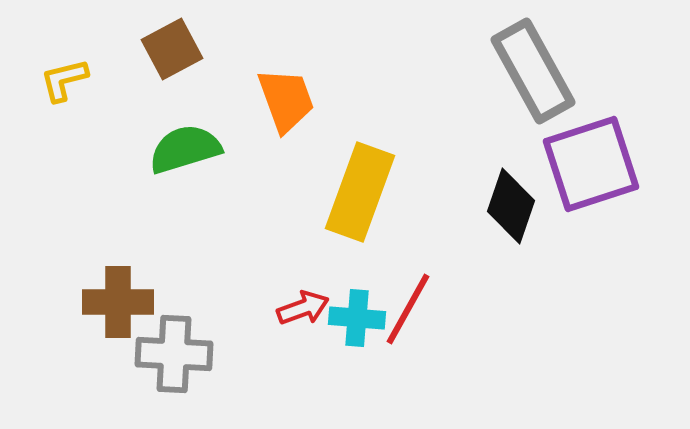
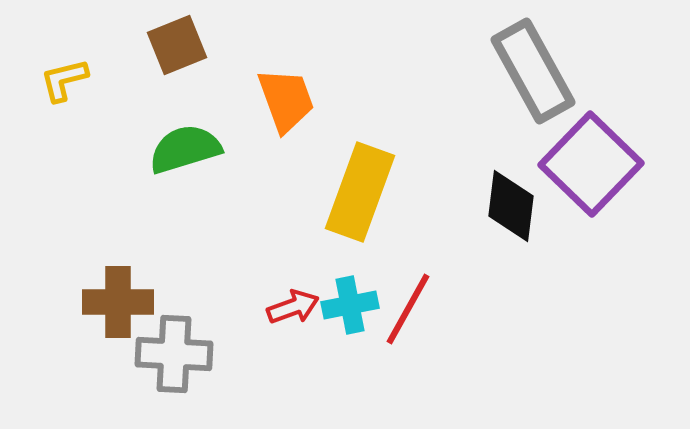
brown square: moved 5 px right, 4 px up; rotated 6 degrees clockwise
purple square: rotated 28 degrees counterclockwise
black diamond: rotated 12 degrees counterclockwise
red arrow: moved 10 px left, 1 px up
cyan cross: moved 7 px left, 13 px up; rotated 16 degrees counterclockwise
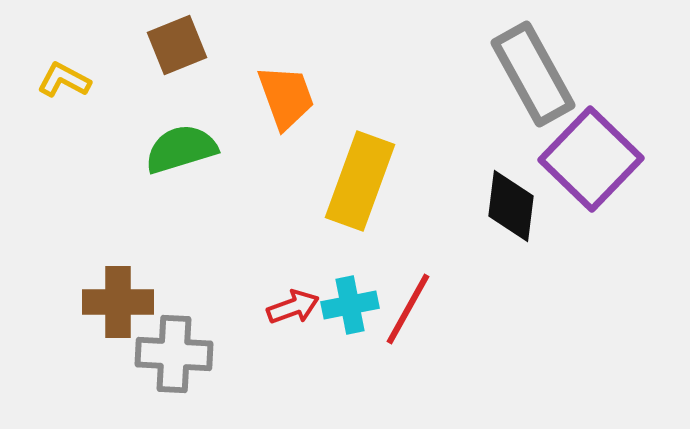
gray rectangle: moved 3 px down
yellow L-shape: rotated 42 degrees clockwise
orange trapezoid: moved 3 px up
green semicircle: moved 4 px left
purple square: moved 5 px up
yellow rectangle: moved 11 px up
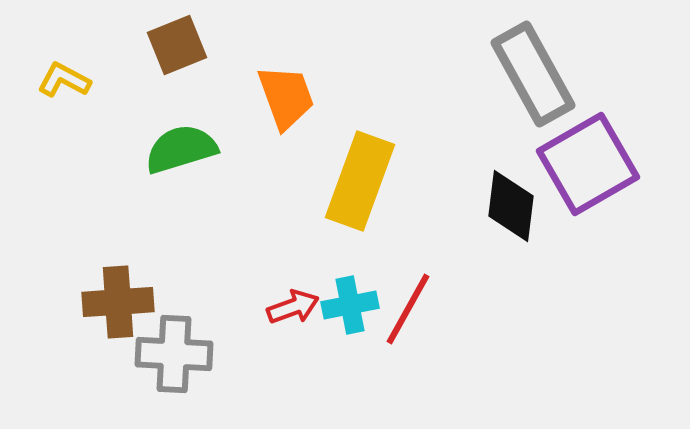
purple square: moved 3 px left, 5 px down; rotated 16 degrees clockwise
brown cross: rotated 4 degrees counterclockwise
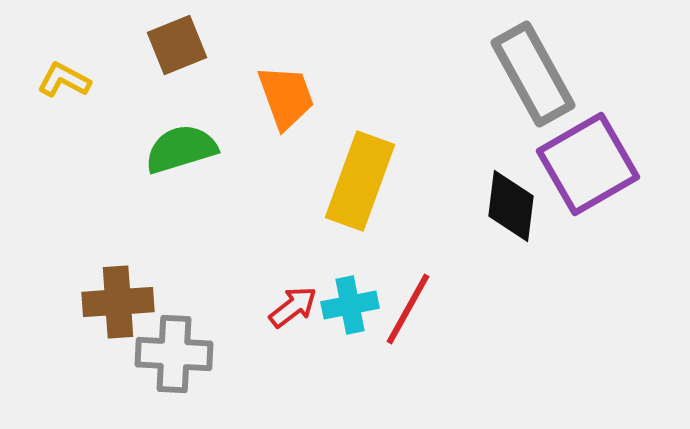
red arrow: rotated 18 degrees counterclockwise
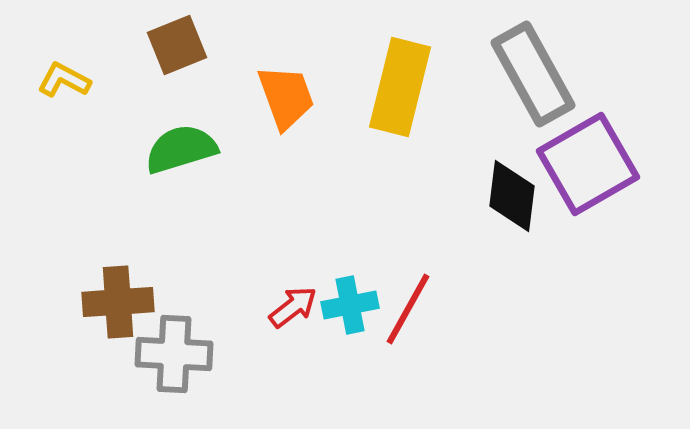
yellow rectangle: moved 40 px right, 94 px up; rotated 6 degrees counterclockwise
black diamond: moved 1 px right, 10 px up
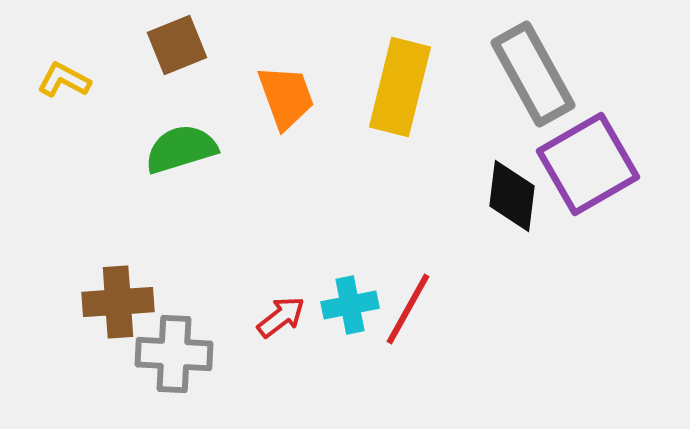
red arrow: moved 12 px left, 10 px down
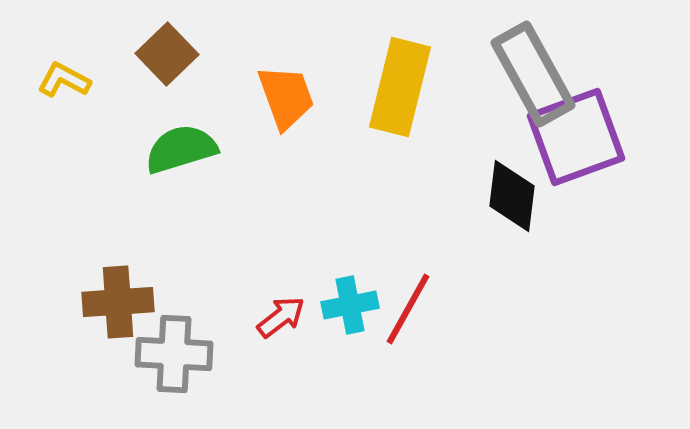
brown square: moved 10 px left, 9 px down; rotated 22 degrees counterclockwise
purple square: moved 12 px left, 27 px up; rotated 10 degrees clockwise
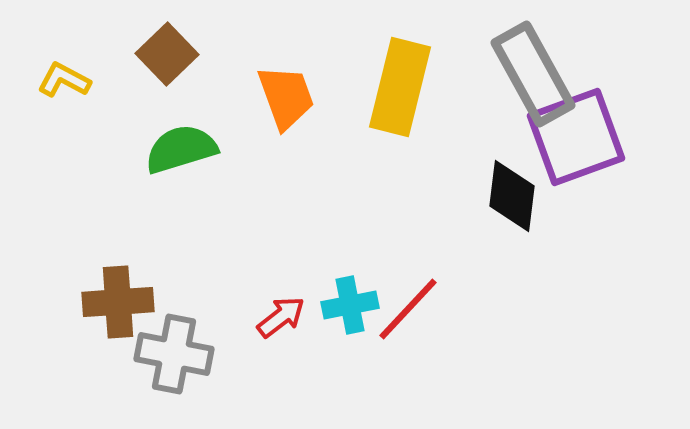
red line: rotated 14 degrees clockwise
gray cross: rotated 8 degrees clockwise
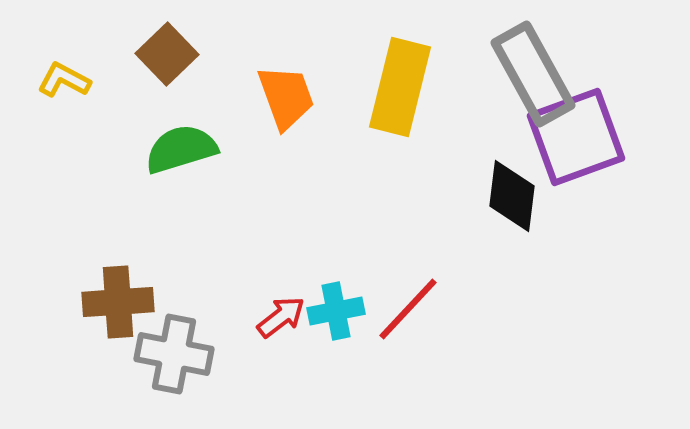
cyan cross: moved 14 px left, 6 px down
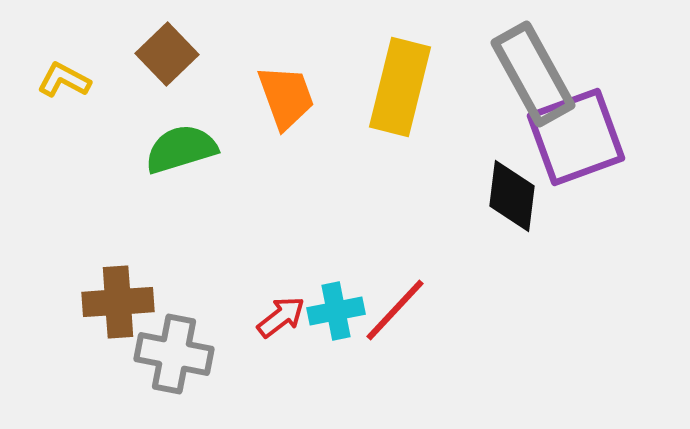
red line: moved 13 px left, 1 px down
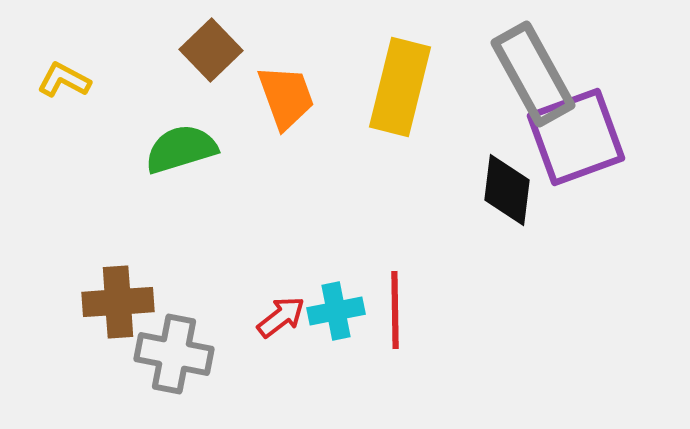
brown square: moved 44 px right, 4 px up
black diamond: moved 5 px left, 6 px up
red line: rotated 44 degrees counterclockwise
